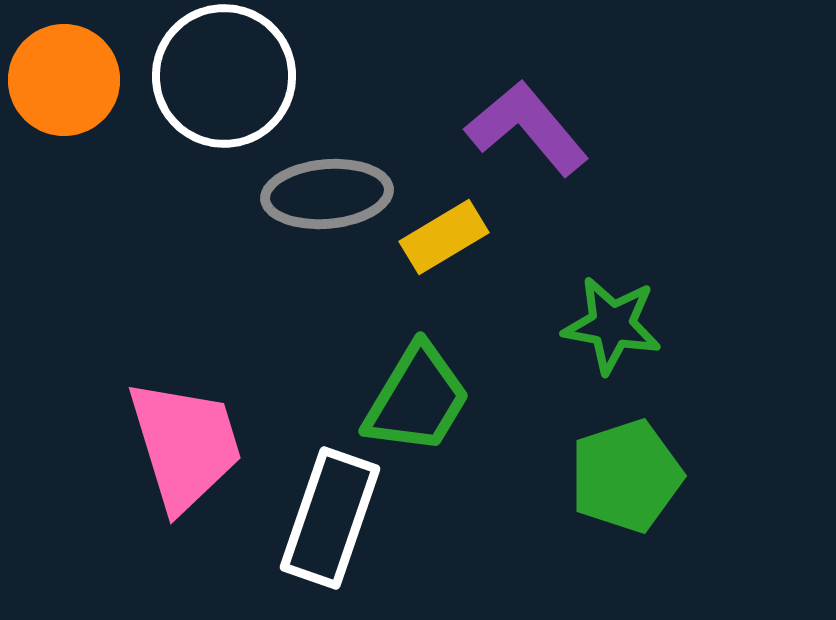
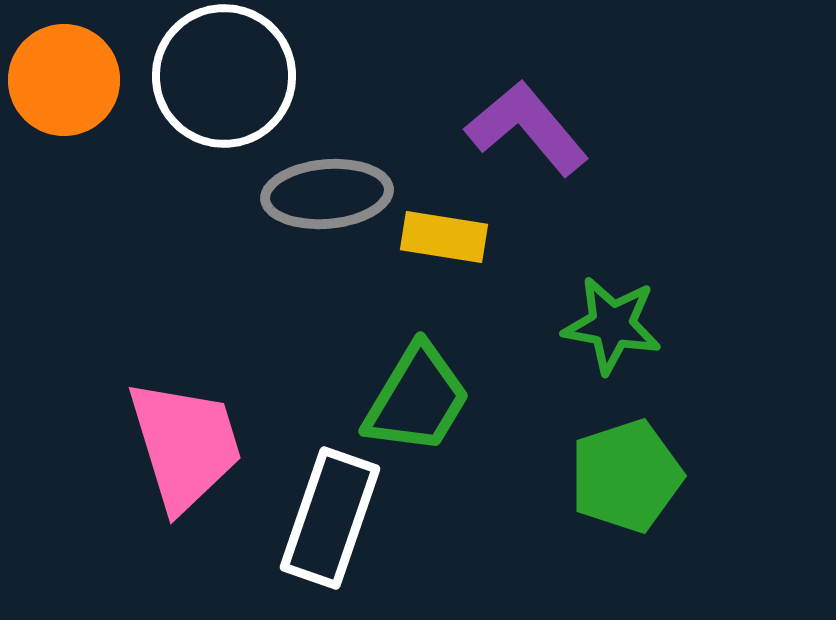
yellow rectangle: rotated 40 degrees clockwise
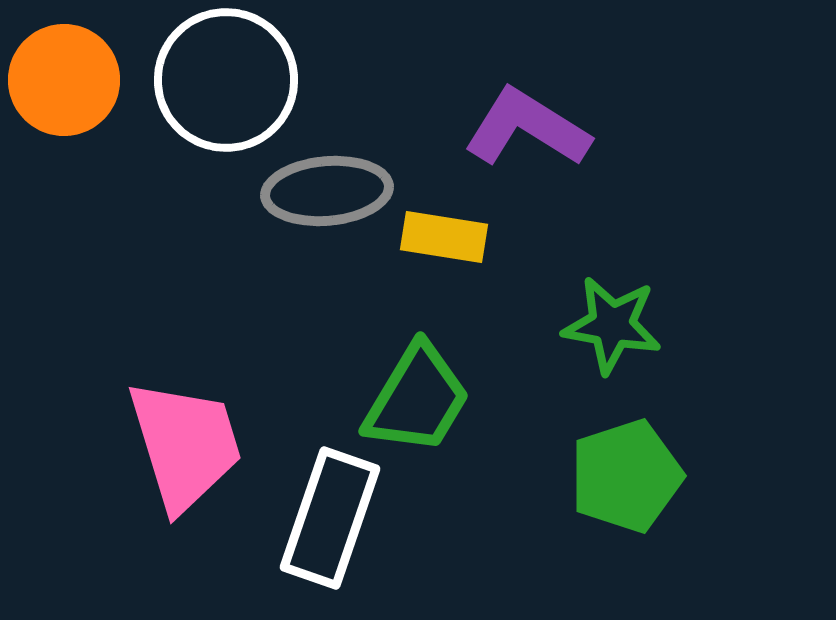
white circle: moved 2 px right, 4 px down
purple L-shape: rotated 18 degrees counterclockwise
gray ellipse: moved 3 px up
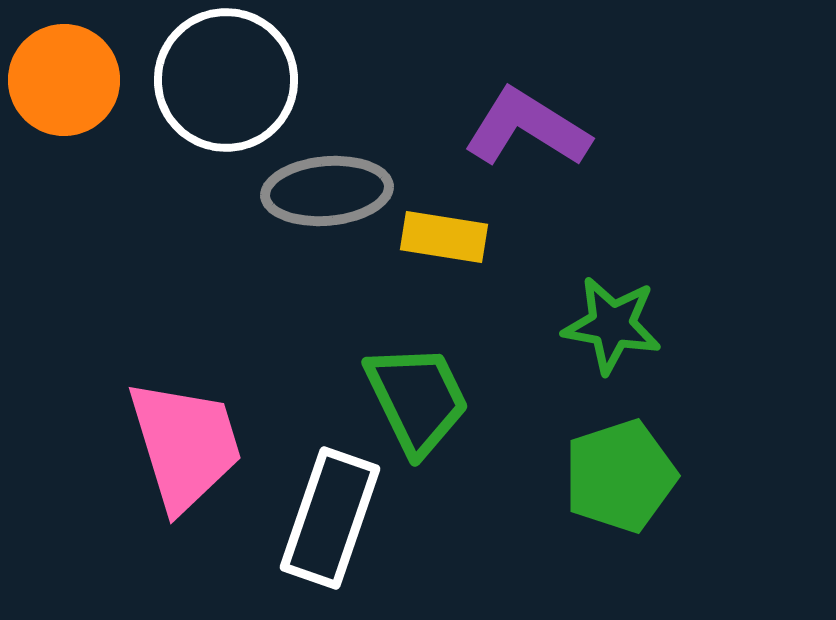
green trapezoid: rotated 57 degrees counterclockwise
green pentagon: moved 6 px left
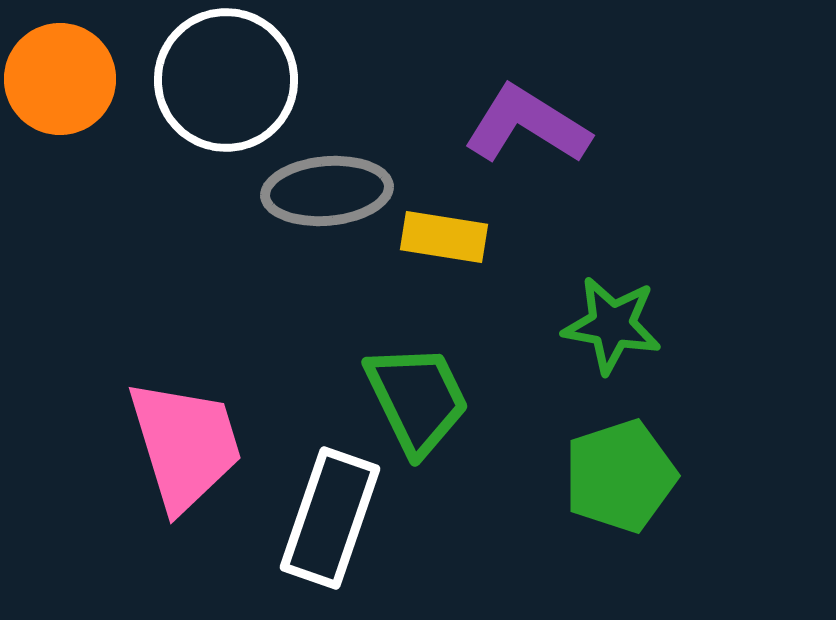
orange circle: moved 4 px left, 1 px up
purple L-shape: moved 3 px up
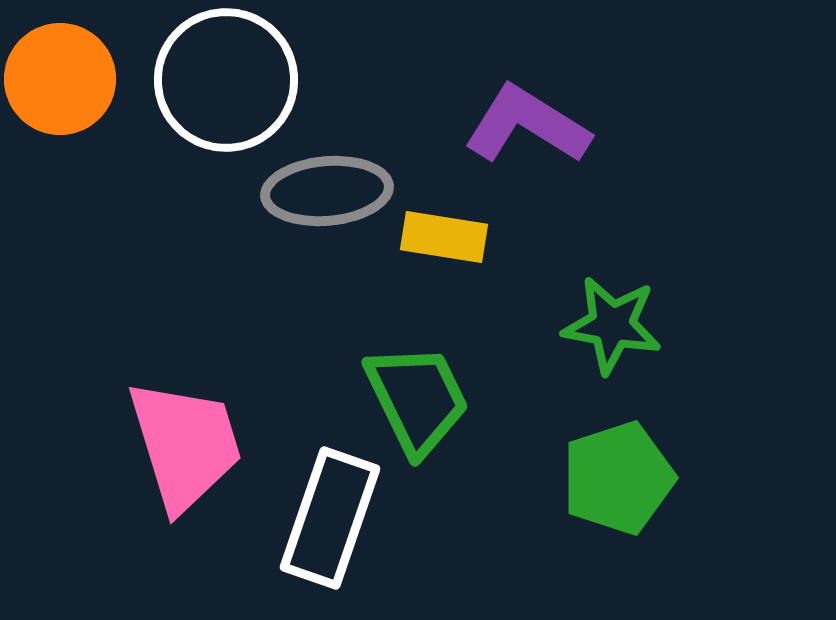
green pentagon: moved 2 px left, 2 px down
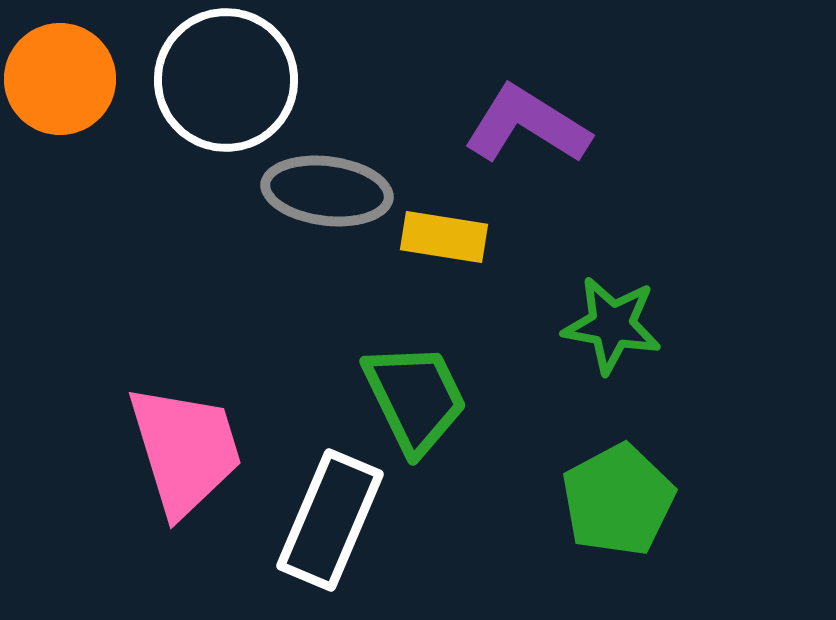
gray ellipse: rotated 12 degrees clockwise
green trapezoid: moved 2 px left, 1 px up
pink trapezoid: moved 5 px down
green pentagon: moved 22 px down; rotated 10 degrees counterclockwise
white rectangle: moved 2 px down; rotated 4 degrees clockwise
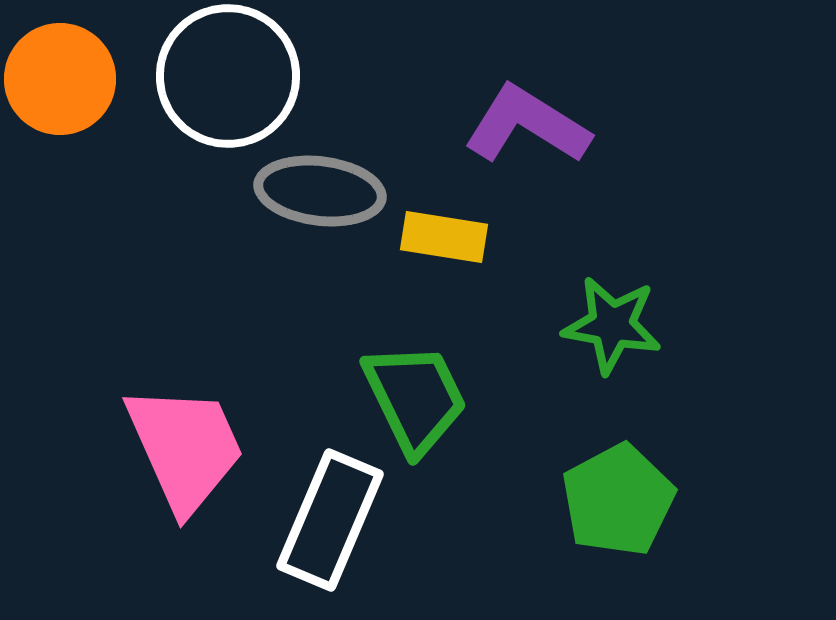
white circle: moved 2 px right, 4 px up
gray ellipse: moved 7 px left
pink trapezoid: moved 2 px up; rotated 7 degrees counterclockwise
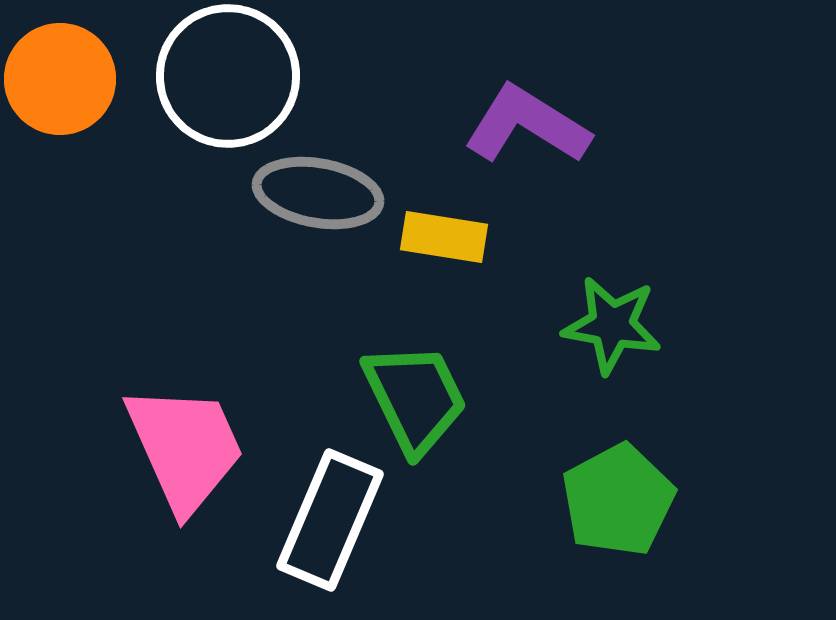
gray ellipse: moved 2 px left, 2 px down; rotated 3 degrees clockwise
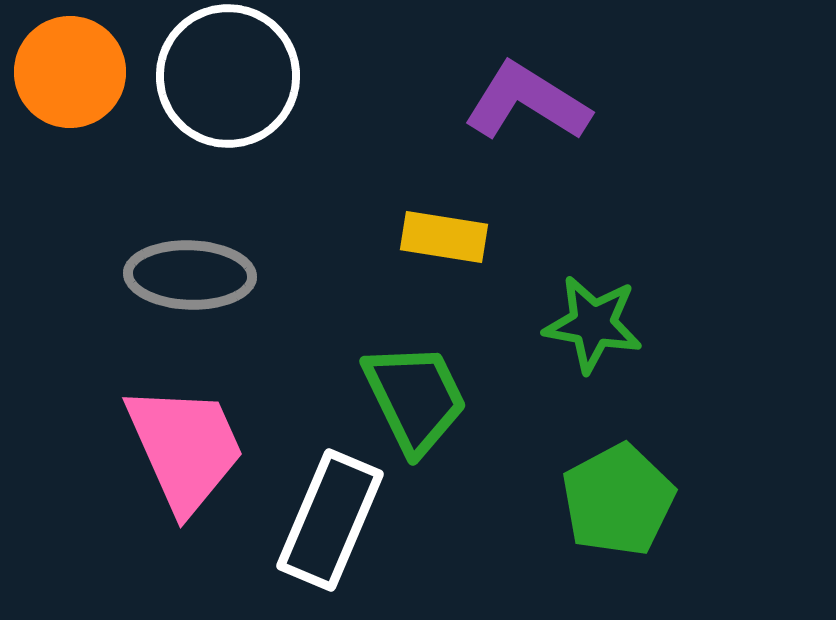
orange circle: moved 10 px right, 7 px up
purple L-shape: moved 23 px up
gray ellipse: moved 128 px left, 82 px down; rotated 8 degrees counterclockwise
green star: moved 19 px left, 1 px up
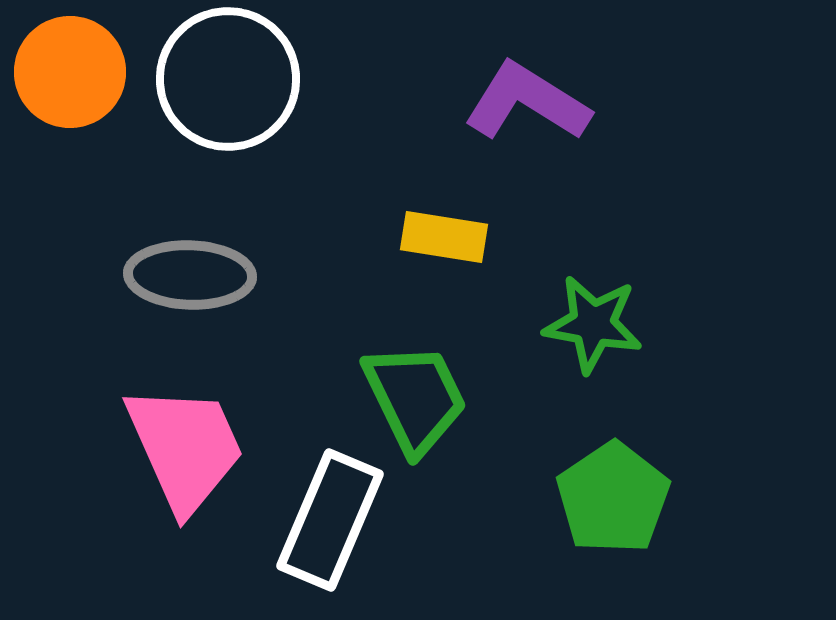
white circle: moved 3 px down
green pentagon: moved 5 px left, 2 px up; rotated 6 degrees counterclockwise
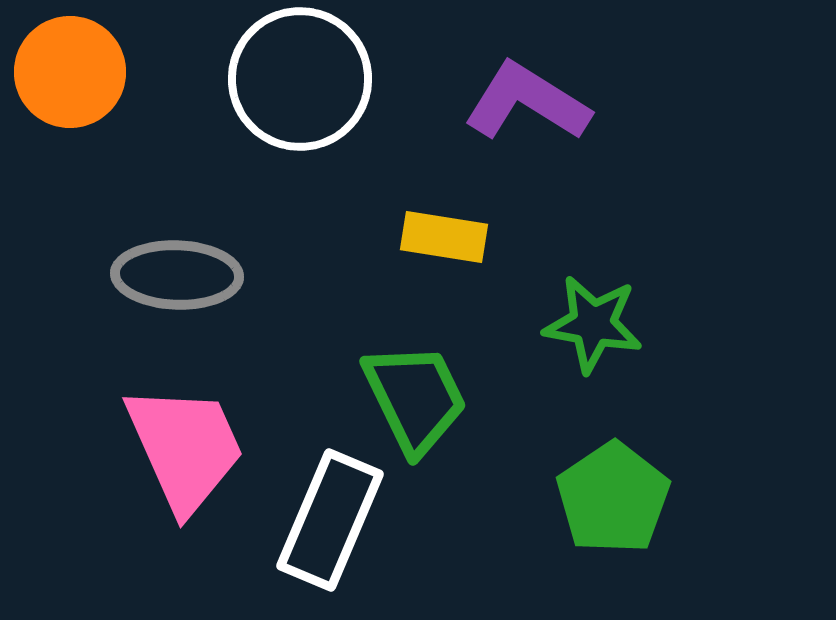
white circle: moved 72 px right
gray ellipse: moved 13 px left
